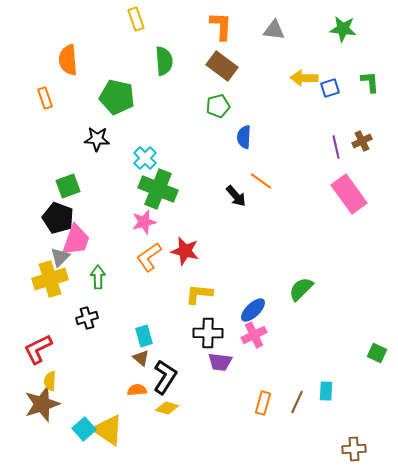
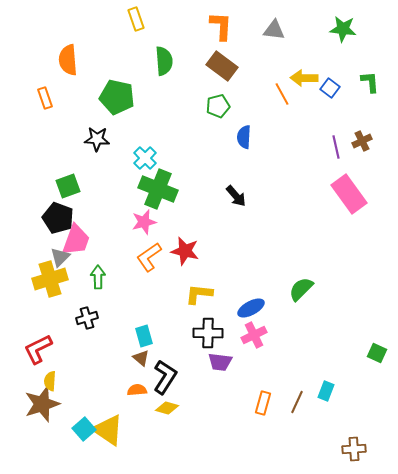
blue square at (330, 88): rotated 36 degrees counterclockwise
orange line at (261, 181): moved 21 px right, 87 px up; rotated 25 degrees clockwise
blue ellipse at (253, 310): moved 2 px left, 2 px up; rotated 16 degrees clockwise
cyan rectangle at (326, 391): rotated 18 degrees clockwise
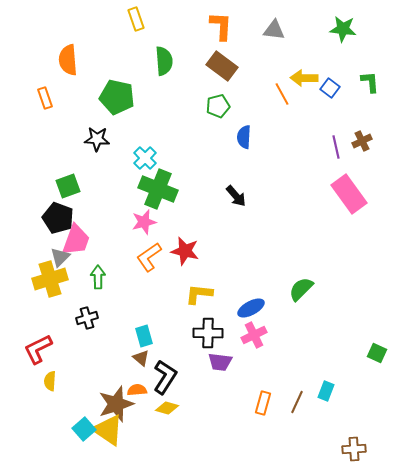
brown star at (42, 404): moved 74 px right
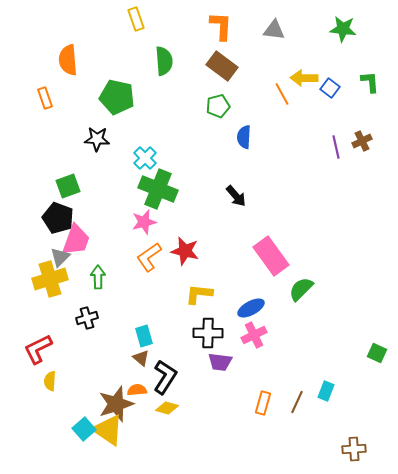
pink rectangle at (349, 194): moved 78 px left, 62 px down
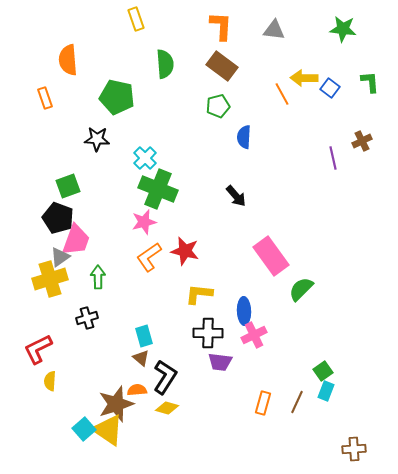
green semicircle at (164, 61): moved 1 px right, 3 px down
purple line at (336, 147): moved 3 px left, 11 px down
gray triangle at (60, 257): rotated 10 degrees clockwise
blue ellipse at (251, 308): moved 7 px left, 3 px down; rotated 64 degrees counterclockwise
green square at (377, 353): moved 54 px left, 18 px down; rotated 30 degrees clockwise
